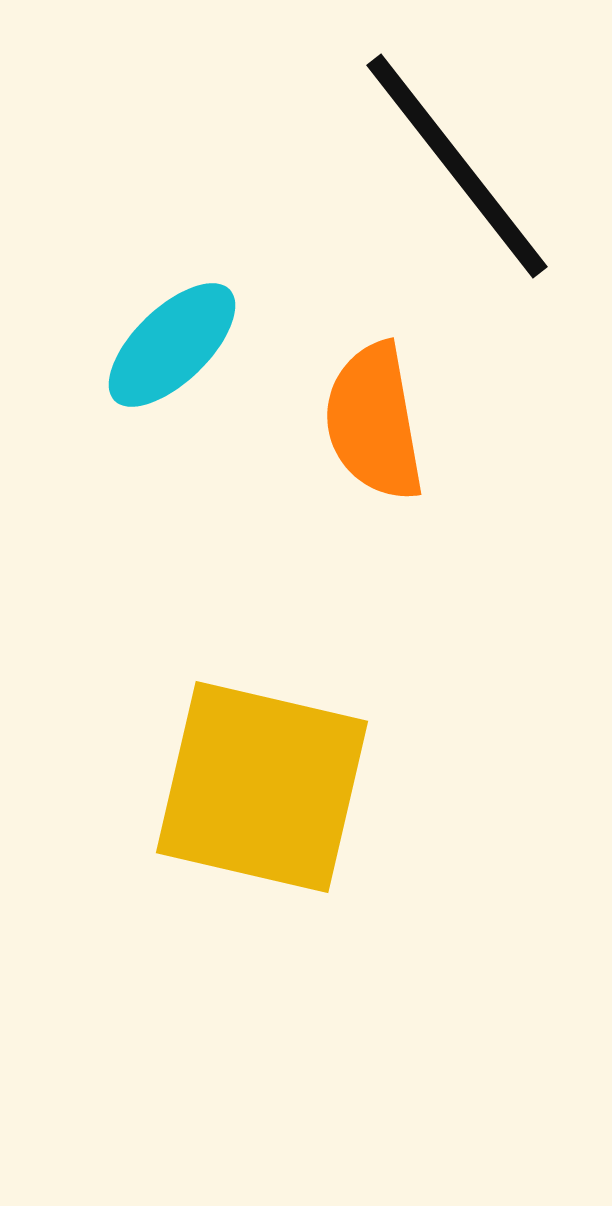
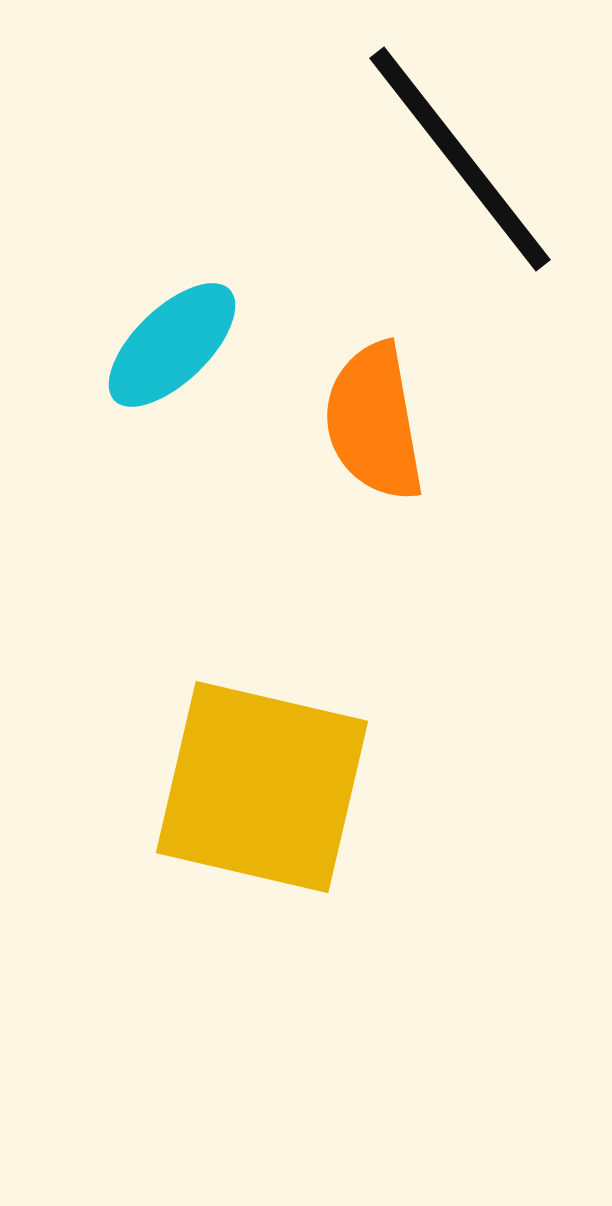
black line: moved 3 px right, 7 px up
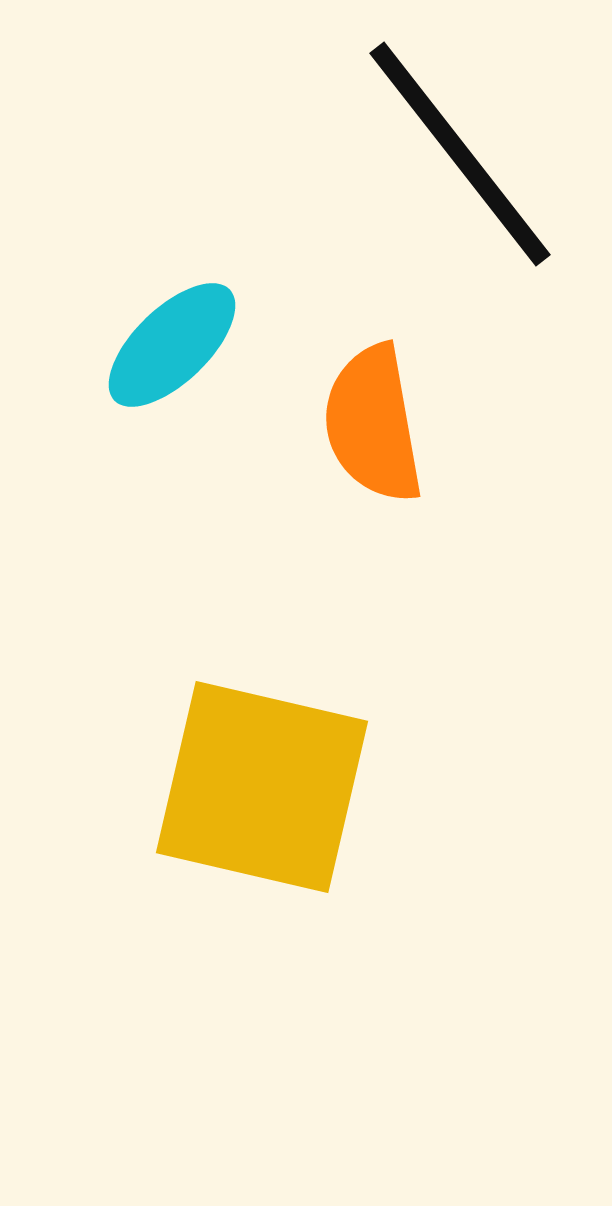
black line: moved 5 px up
orange semicircle: moved 1 px left, 2 px down
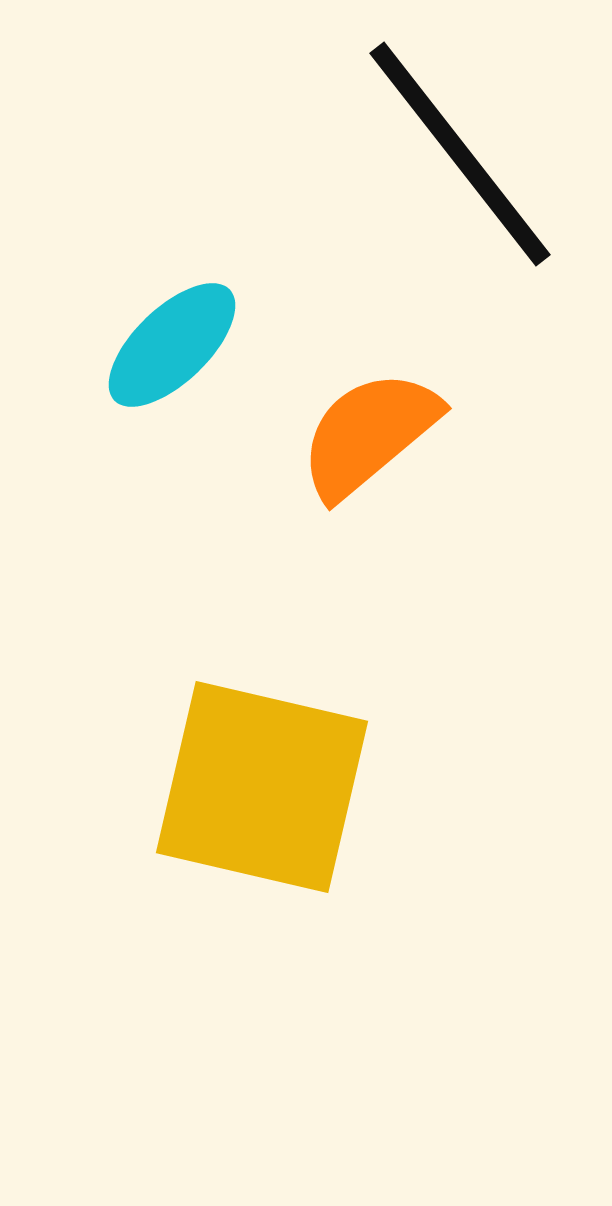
orange semicircle: moved 4 px left, 10 px down; rotated 60 degrees clockwise
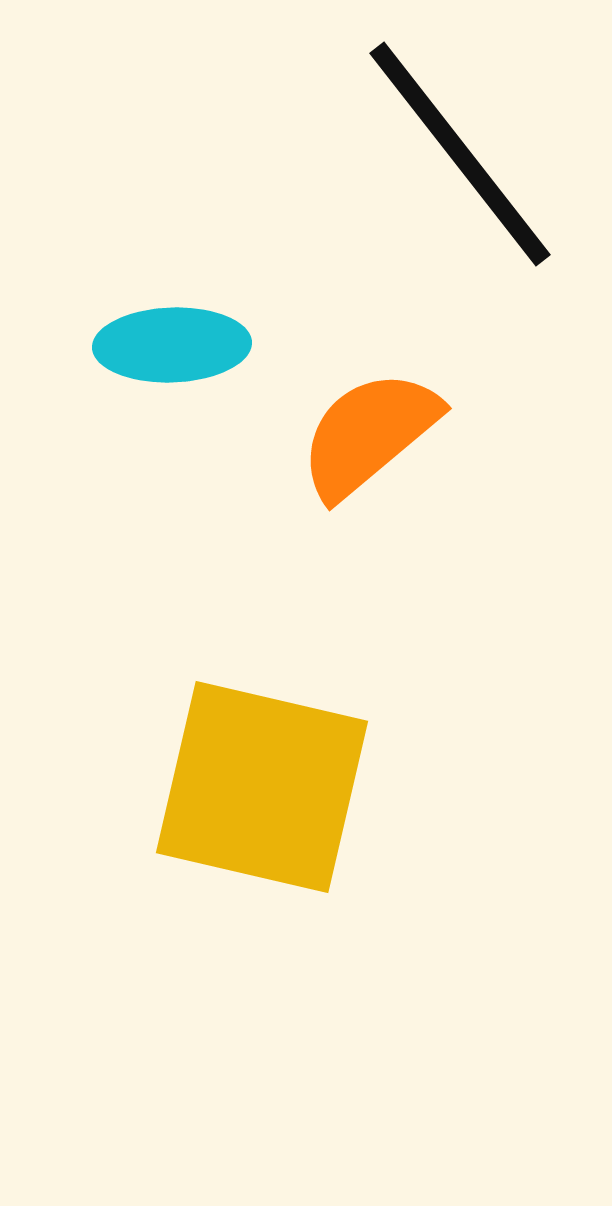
cyan ellipse: rotated 42 degrees clockwise
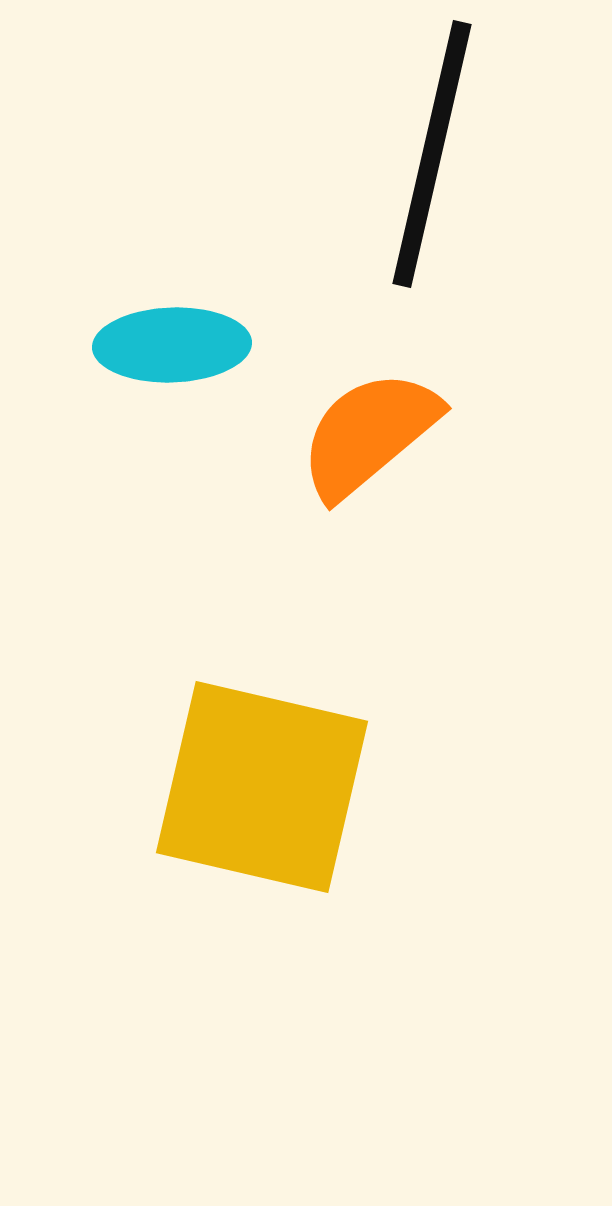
black line: moved 28 px left; rotated 51 degrees clockwise
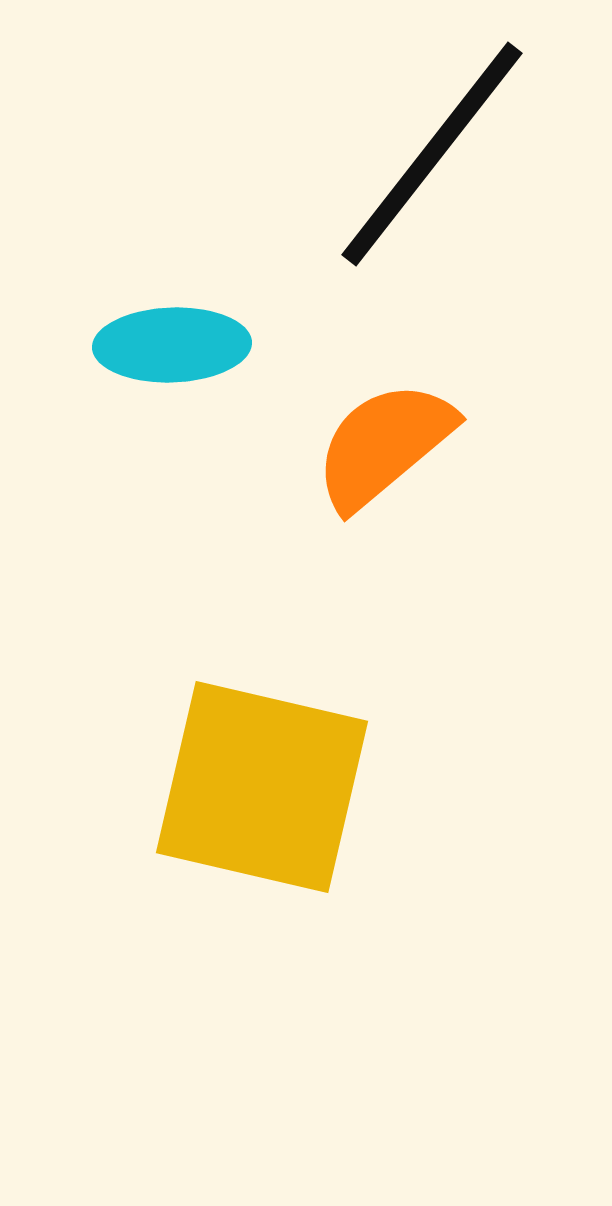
black line: rotated 25 degrees clockwise
orange semicircle: moved 15 px right, 11 px down
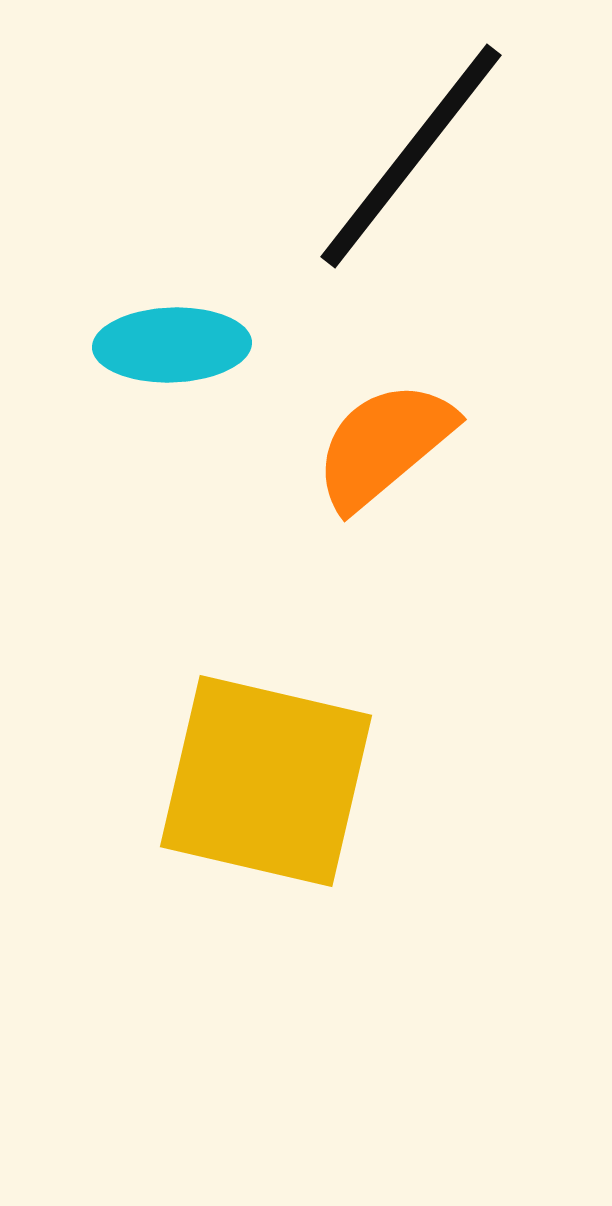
black line: moved 21 px left, 2 px down
yellow square: moved 4 px right, 6 px up
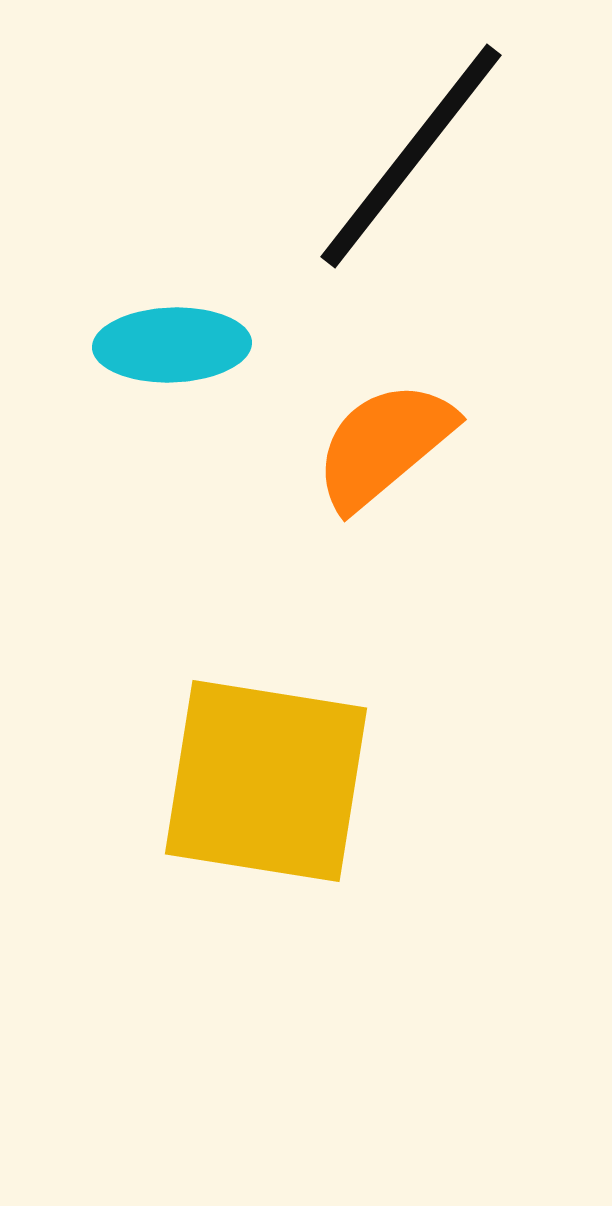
yellow square: rotated 4 degrees counterclockwise
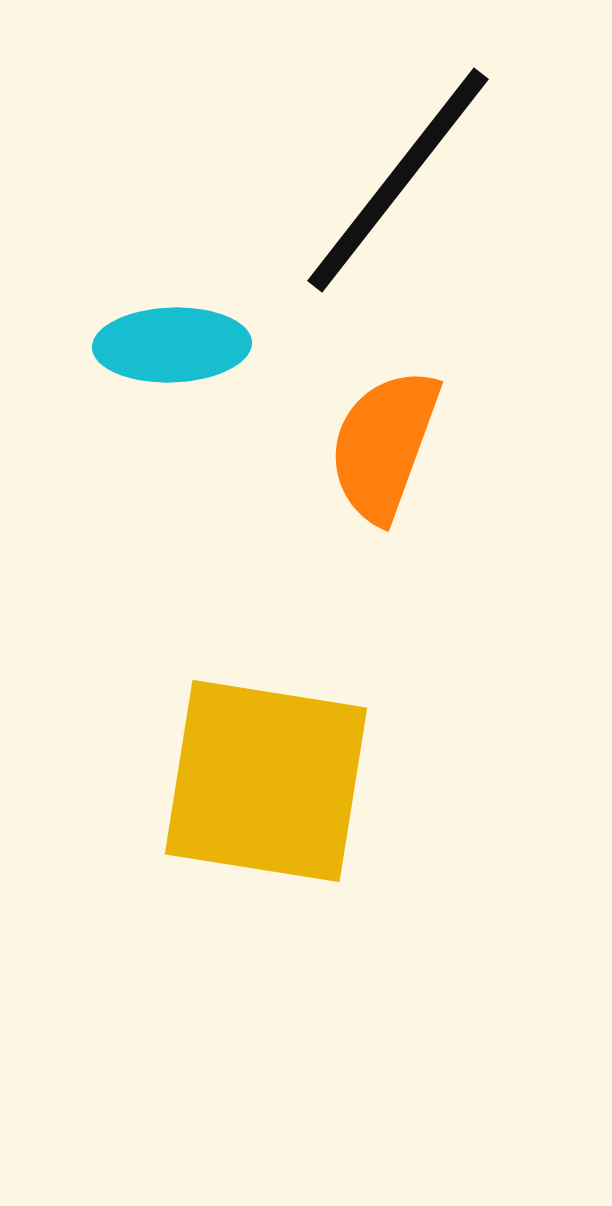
black line: moved 13 px left, 24 px down
orange semicircle: rotated 30 degrees counterclockwise
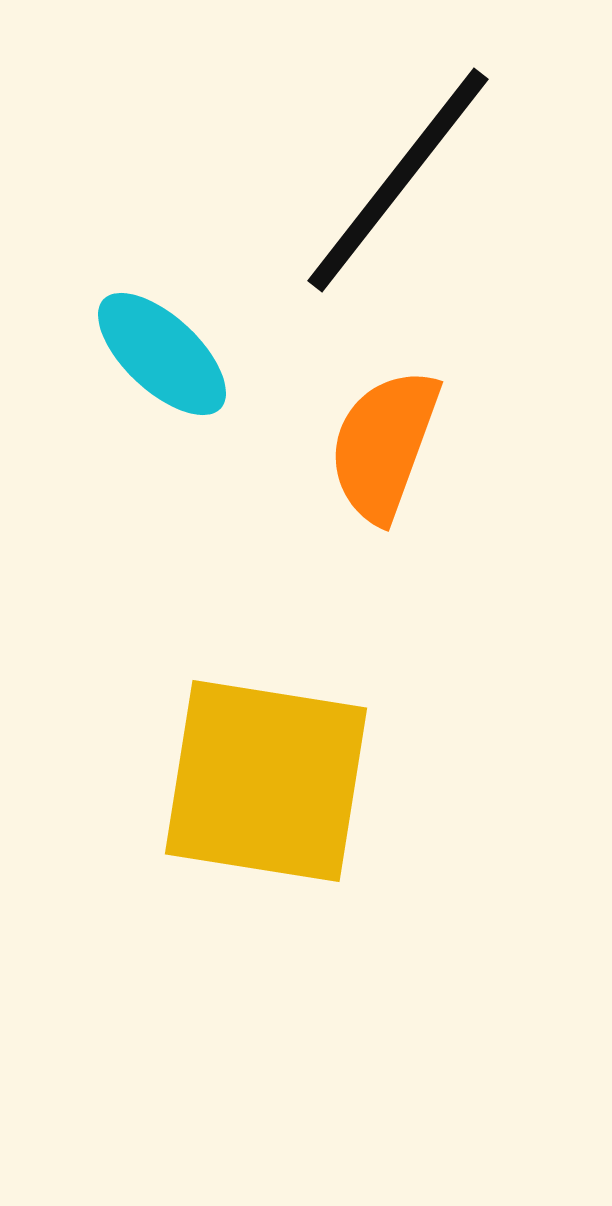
cyan ellipse: moved 10 px left, 9 px down; rotated 45 degrees clockwise
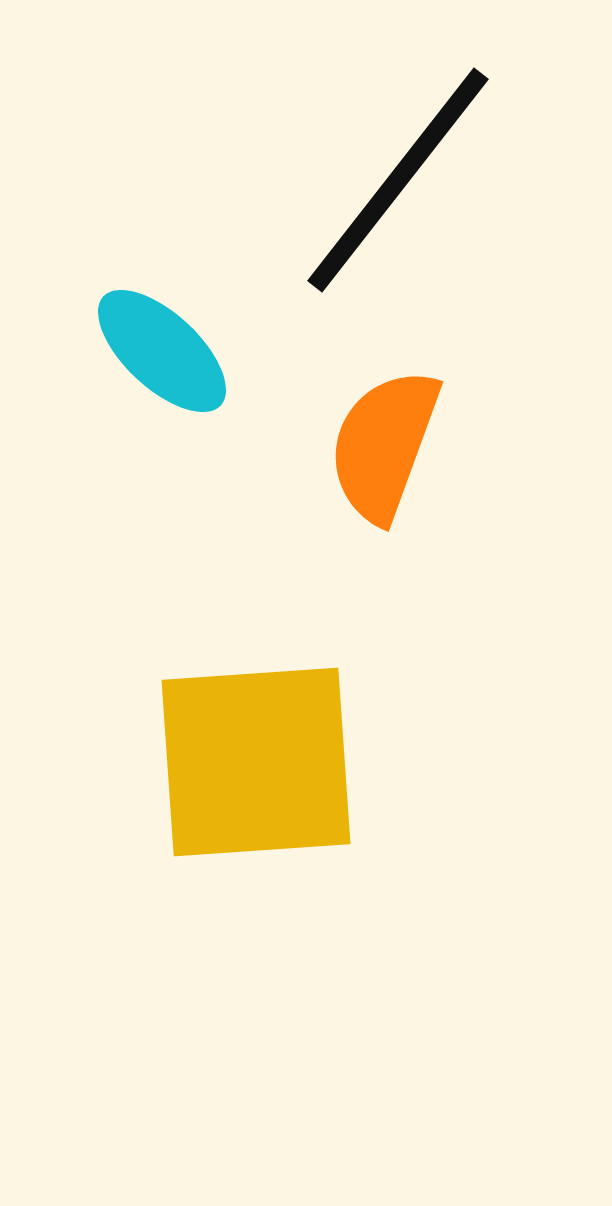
cyan ellipse: moved 3 px up
yellow square: moved 10 px left, 19 px up; rotated 13 degrees counterclockwise
